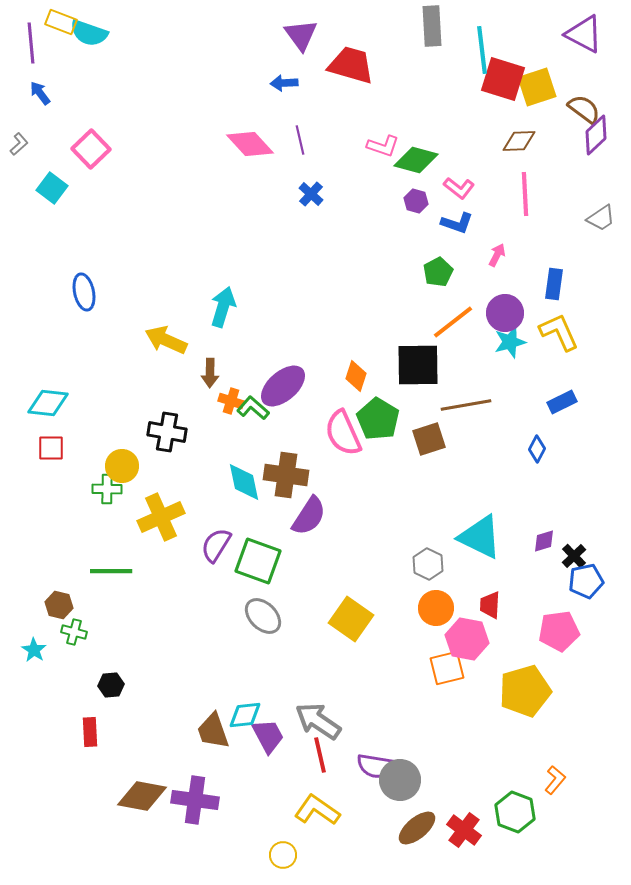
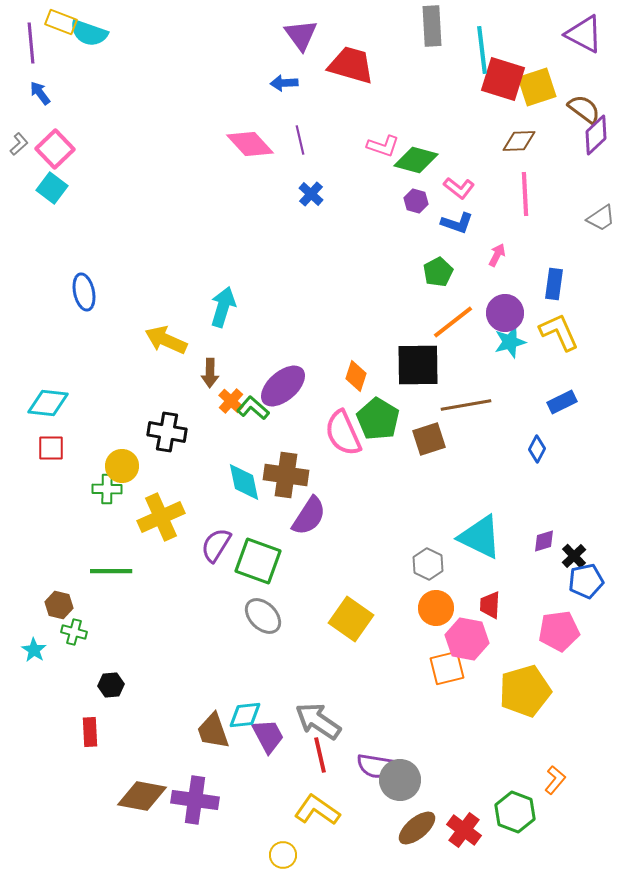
pink square at (91, 149): moved 36 px left
orange cross at (231, 401): rotated 25 degrees clockwise
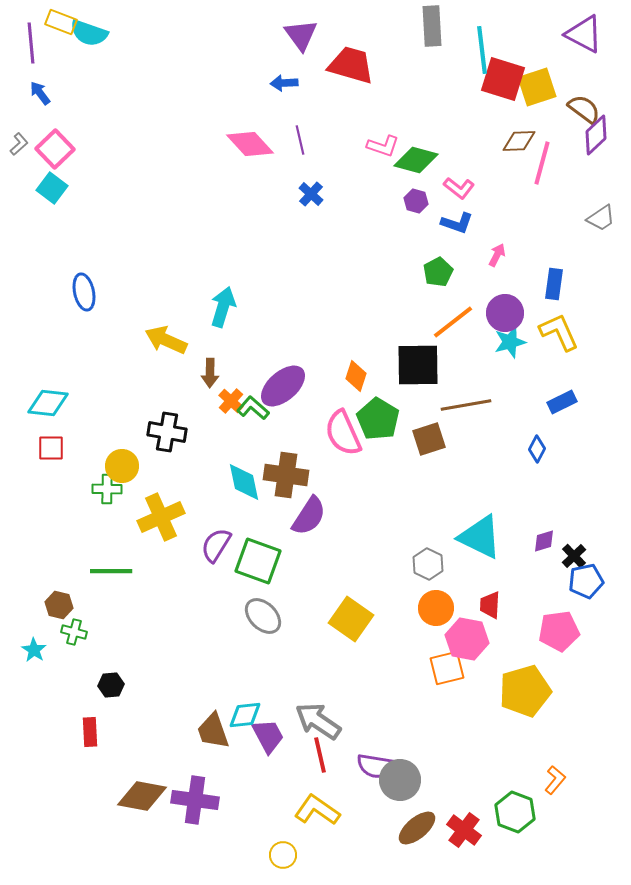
pink line at (525, 194): moved 17 px right, 31 px up; rotated 18 degrees clockwise
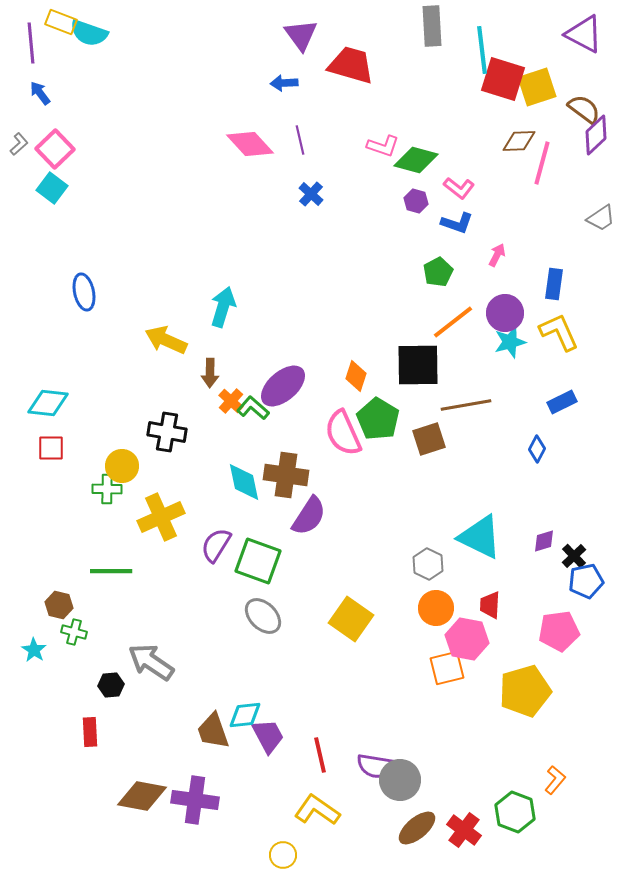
gray arrow at (318, 721): moved 167 px left, 59 px up
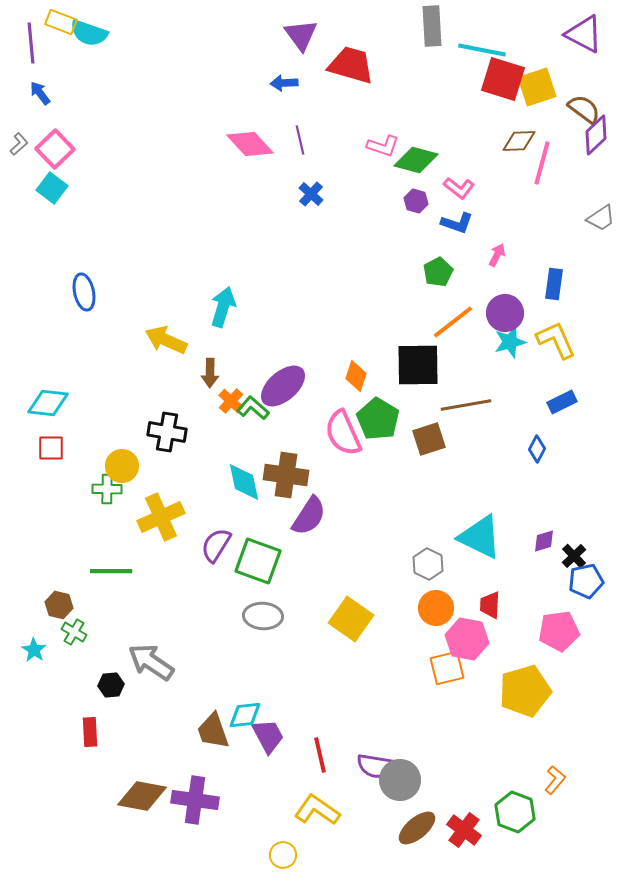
cyan line at (482, 50): rotated 72 degrees counterclockwise
yellow L-shape at (559, 332): moved 3 px left, 8 px down
gray ellipse at (263, 616): rotated 42 degrees counterclockwise
green cross at (74, 632): rotated 15 degrees clockwise
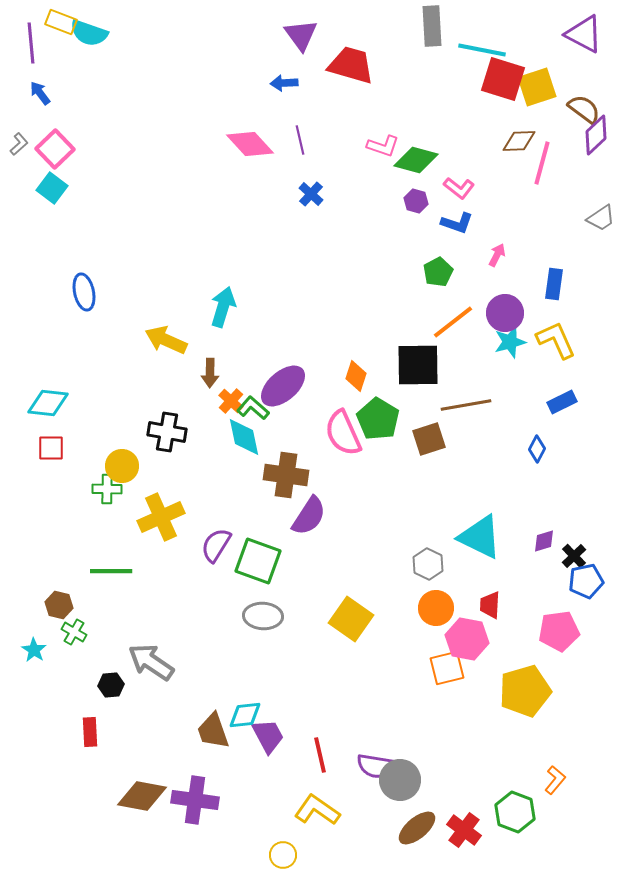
cyan diamond at (244, 482): moved 45 px up
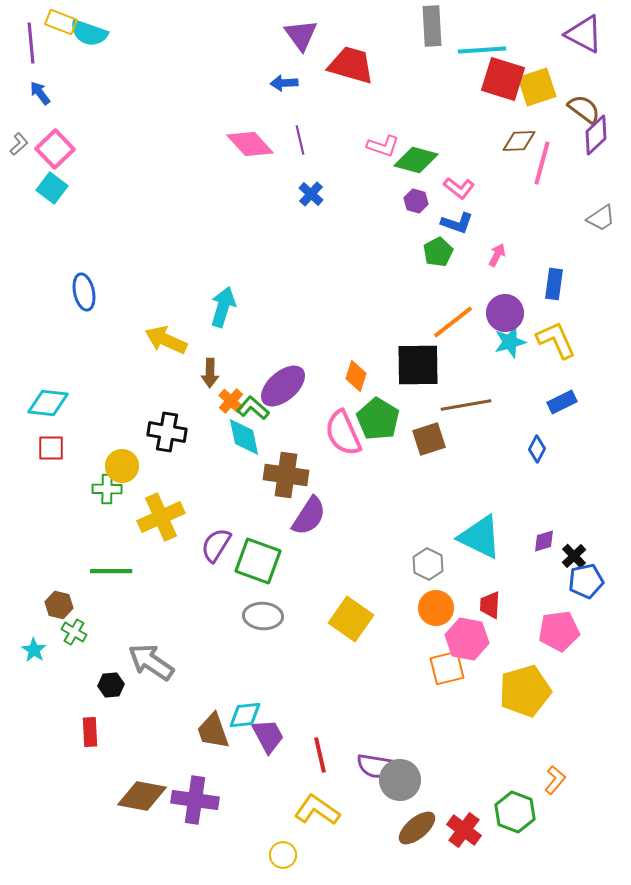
cyan line at (482, 50): rotated 15 degrees counterclockwise
green pentagon at (438, 272): moved 20 px up
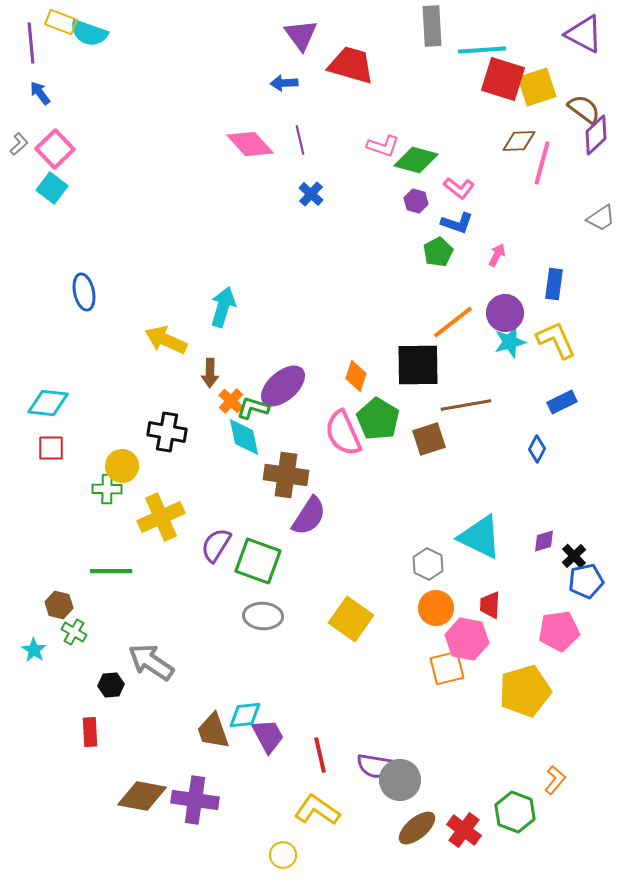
green L-shape at (253, 408): rotated 24 degrees counterclockwise
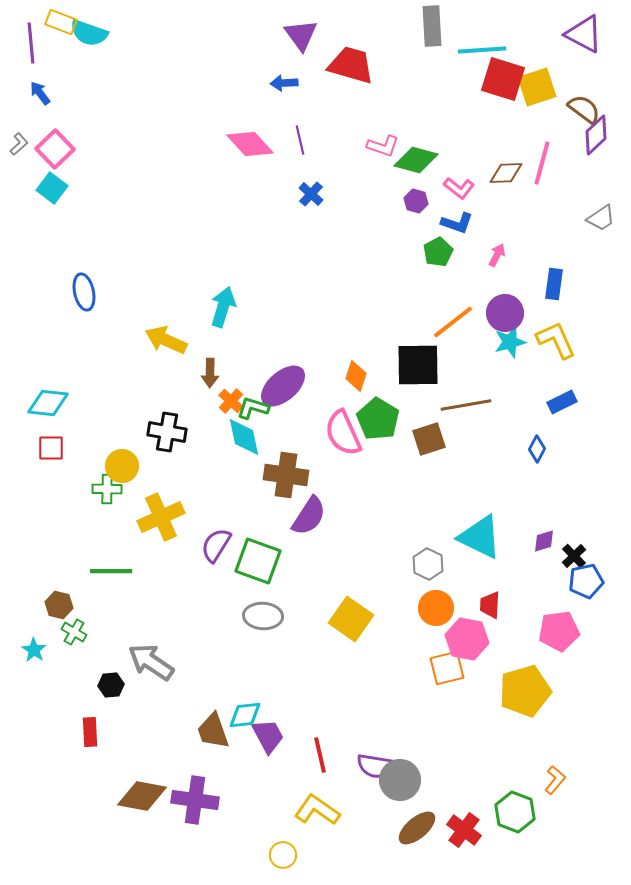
brown diamond at (519, 141): moved 13 px left, 32 px down
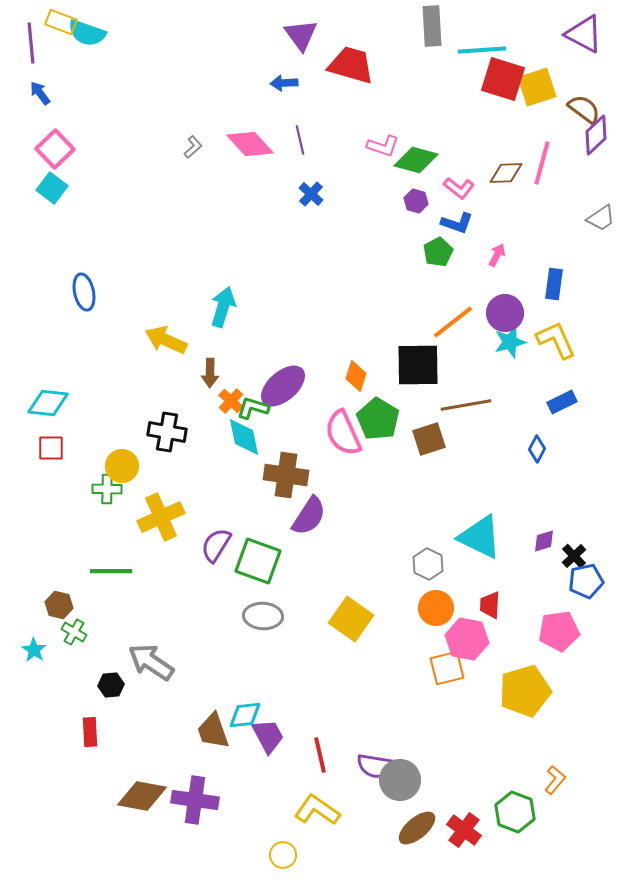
cyan semicircle at (89, 33): moved 2 px left
gray L-shape at (19, 144): moved 174 px right, 3 px down
